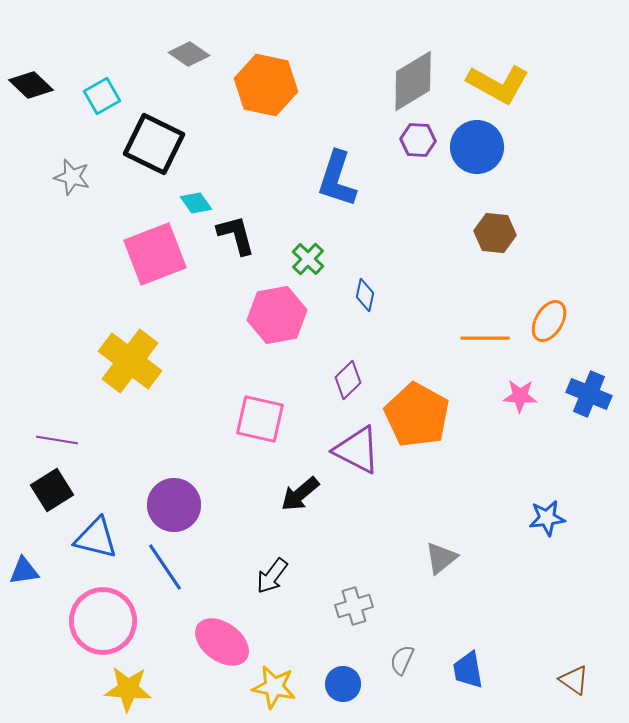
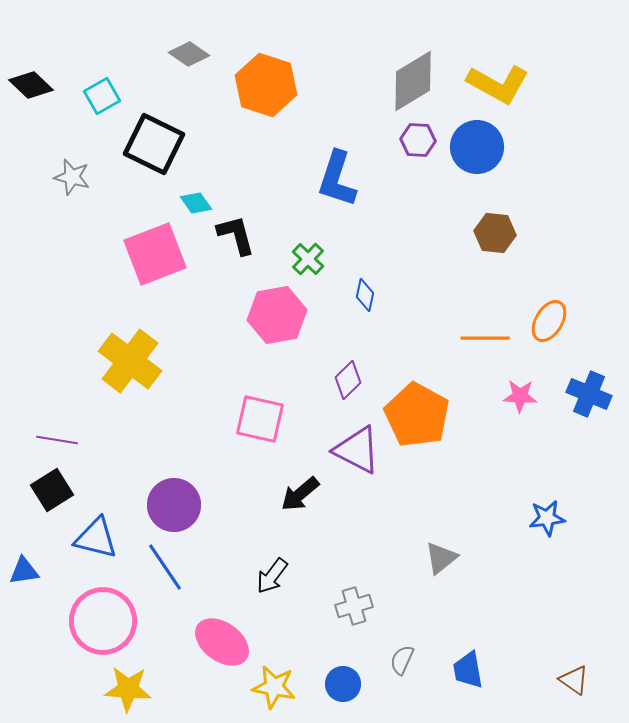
orange hexagon at (266, 85): rotated 6 degrees clockwise
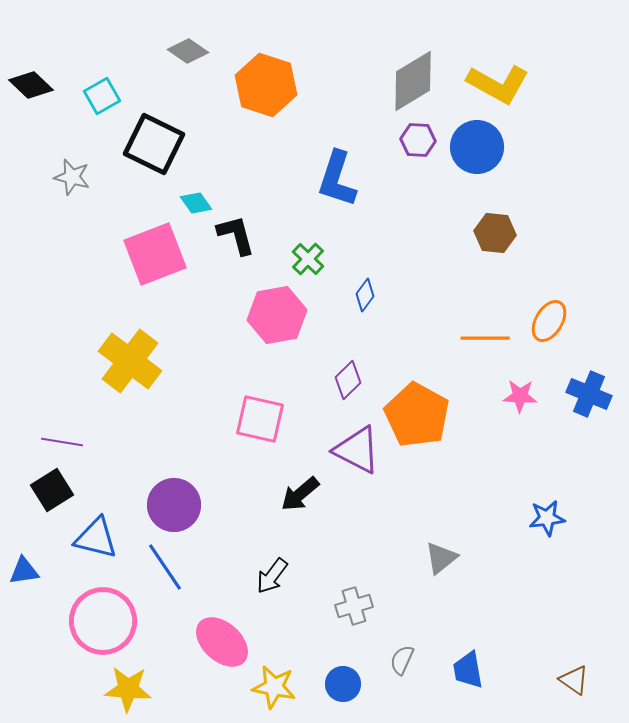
gray diamond at (189, 54): moved 1 px left, 3 px up
blue diamond at (365, 295): rotated 24 degrees clockwise
purple line at (57, 440): moved 5 px right, 2 px down
pink ellipse at (222, 642): rotated 6 degrees clockwise
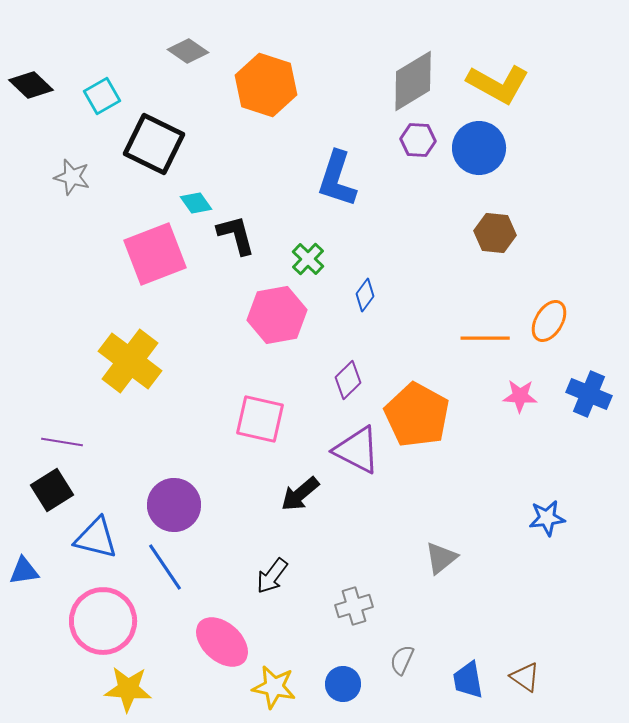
blue circle at (477, 147): moved 2 px right, 1 px down
blue trapezoid at (468, 670): moved 10 px down
brown triangle at (574, 680): moved 49 px left, 3 px up
